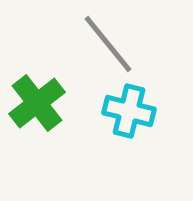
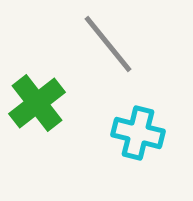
cyan cross: moved 9 px right, 22 px down
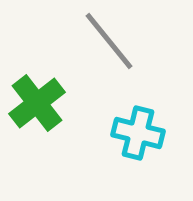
gray line: moved 1 px right, 3 px up
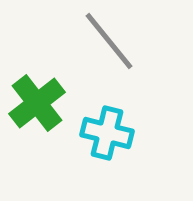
cyan cross: moved 31 px left
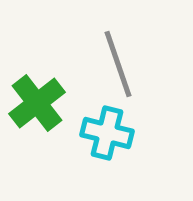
gray line: moved 9 px right, 23 px down; rotated 20 degrees clockwise
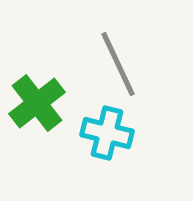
gray line: rotated 6 degrees counterclockwise
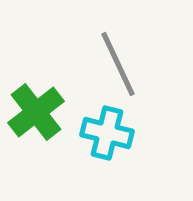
green cross: moved 1 px left, 9 px down
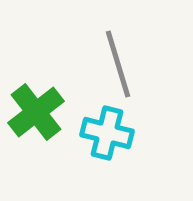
gray line: rotated 8 degrees clockwise
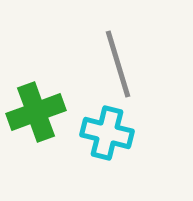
green cross: rotated 18 degrees clockwise
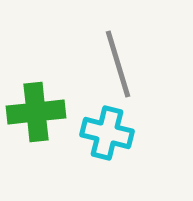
green cross: rotated 14 degrees clockwise
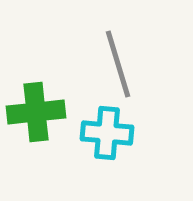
cyan cross: rotated 9 degrees counterclockwise
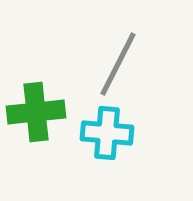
gray line: rotated 44 degrees clockwise
